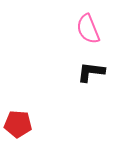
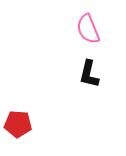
black L-shape: moved 2 px left, 2 px down; rotated 84 degrees counterclockwise
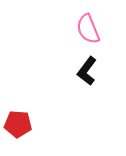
black L-shape: moved 2 px left, 3 px up; rotated 24 degrees clockwise
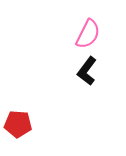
pink semicircle: moved 5 px down; rotated 132 degrees counterclockwise
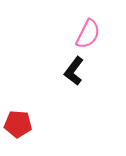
black L-shape: moved 13 px left
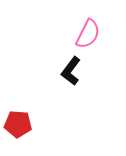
black L-shape: moved 3 px left
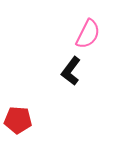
red pentagon: moved 4 px up
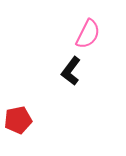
red pentagon: rotated 16 degrees counterclockwise
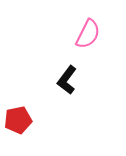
black L-shape: moved 4 px left, 9 px down
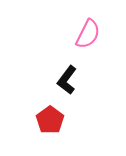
red pentagon: moved 32 px right; rotated 24 degrees counterclockwise
